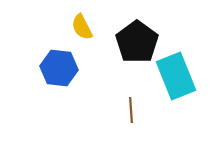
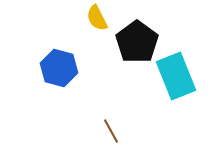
yellow semicircle: moved 15 px right, 9 px up
blue hexagon: rotated 9 degrees clockwise
brown line: moved 20 px left, 21 px down; rotated 25 degrees counterclockwise
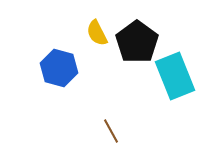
yellow semicircle: moved 15 px down
cyan rectangle: moved 1 px left
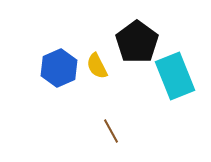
yellow semicircle: moved 33 px down
blue hexagon: rotated 21 degrees clockwise
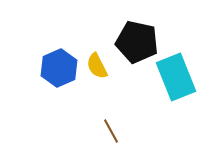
black pentagon: rotated 24 degrees counterclockwise
cyan rectangle: moved 1 px right, 1 px down
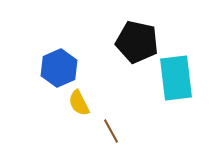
yellow semicircle: moved 18 px left, 37 px down
cyan rectangle: moved 1 px down; rotated 15 degrees clockwise
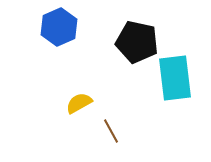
blue hexagon: moved 41 px up
cyan rectangle: moved 1 px left
yellow semicircle: rotated 88 degrees clockwise
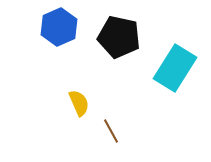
black pentagon: moved 18 px left, 5 px up
cyan rectangle: moved 10 px up; rotated 39 degrees clockwise
yellow semicircle: rotated 96 degrees clockwise
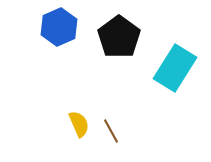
black pentagon: rotated 24 degrees clockwise
yellow semicircle: moved 21 px down
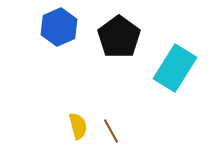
yellow semicircle: moved 1 px left, 2 px down; rotated 8 degrees clockwise
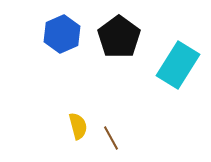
blue hexagon: moved 3 px right, 7 px down
cyan rectangle: moved 3 px right, 3 px up
brown line: moved 7 px down
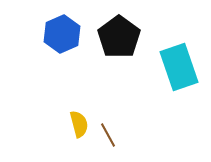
cyan rectangle: moved 1 px right, 2 px down; rotated 51 degrees counterclockwise
yellow semicircle: moved 1 px right, 2 px up
brown line: moved 3 px left, 3 px up
